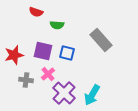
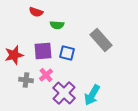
purple square: rotated 18 degrees counterclockwise
pink cross: moved 2 px left, 1 px down
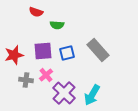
gray rectangle: moved 3 px left, 10 px down
blue square: rotated 28 degrees counterclockwise
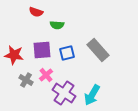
purple square: moved 1 px left, 1 px up
red star: rotated 24 degrees clockwise
gray cross: rotated 24 degrees clockwise
purple cross: rotated 10 degrees counterclockwise
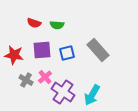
red semicircle: moved 2 px left, 11 px down
pink cross: moved 1 px left, 2 px down
purple cross: moved 1 px left, 1 px up
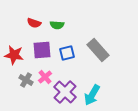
purple cross: moved 2 px right; rotated 10 degrees clockwise
